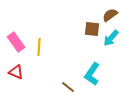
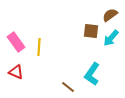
brown square: moved 1 px left, 2 px down
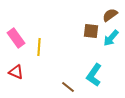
pink rectangle: moved 4 px up
cyan L-shape: moved 2 px right, 1 px down
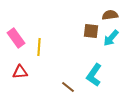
brown semicircle: rotated 28 degrees clockwise
red triangle: moved 4 px right; rotated 28 degrees counterclockwise
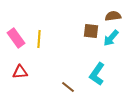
brown semicircle: moved 3 px right, 1 px down
yellow line: moved 8 px up
cyan L-shape: moved 3 px right, 1 px up
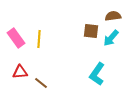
brown line: moved 27 px left, 4 px up
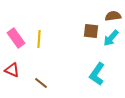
red triangle: moved 8 px left, 2 px up; rotated 28 degrees clockwise
